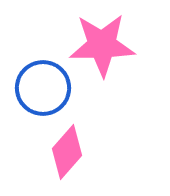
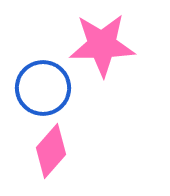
pink diamond: moved 16 px left, 1 px up
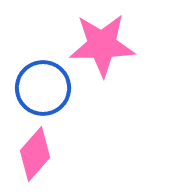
pink diamond: moved 16 px left, 3 px down
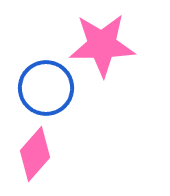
blue circle: moved 3 px right
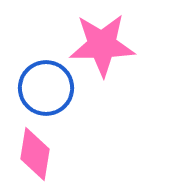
pink diamond: rotated 32 degrees counterclockwise
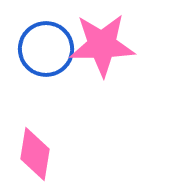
blue circle: moved 39 px up
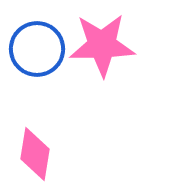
blue circle: moved 9 px left
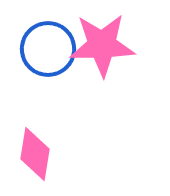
blue circle: moved 11 px right
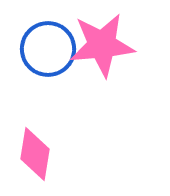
pink star: rotated 4 degrees counterclockwise
